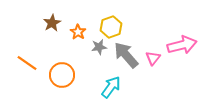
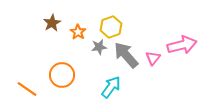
orange line: moved 26 px down
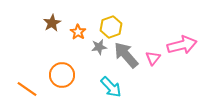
cyan arrow: rotated 100 degrees clockwise
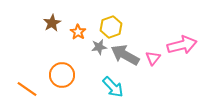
gray arrow: moved 1 px left; rotated 20 degrees counterclockwise
cyan arrow: moved 2 px right
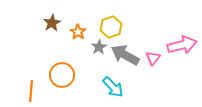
gray star: rotated 21 degrees counterclockwise
orange line: moved 4 px right, 2 px down; rotated 60 degrees clockwise
